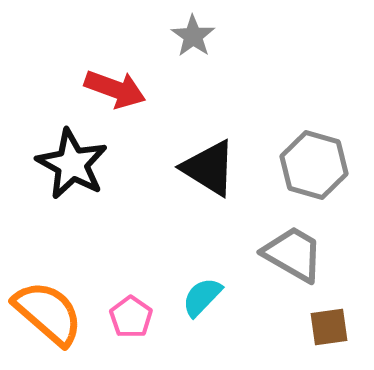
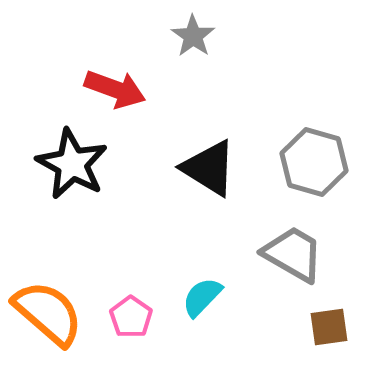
gray hexagon: moved 3 px up
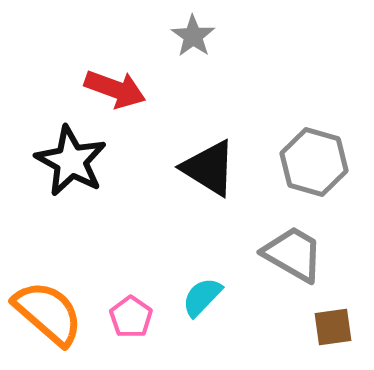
black star: moved 1 px left, 3 px up
brown square: moved 4 px right
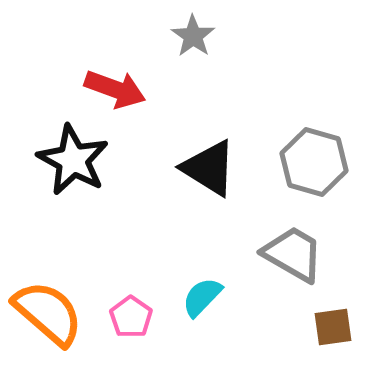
black star: moved 2 px right, 1 px up
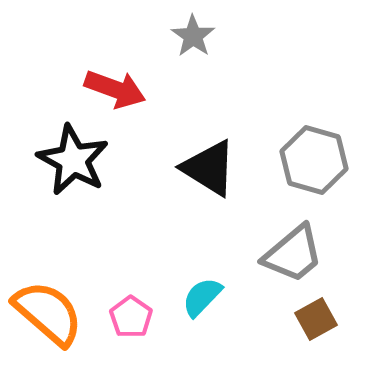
gray hexagon: moved 2 px up
gray trapezoid: rotated 110 degrees clockwise
brown square: moved 17 px left, 8 px up; rotated 21 degrees counterclockwise
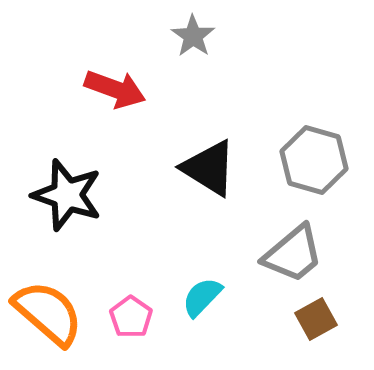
black star: moved 6 px left, 35 px down; rotated 10 degrees counterclockwise
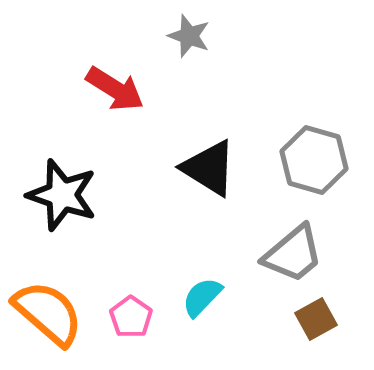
gray star: moved 4 px left; rotated 15 degrees counterclockwise
red arrow: rotated 12 degrees clockwise
black star: moved 5 px left
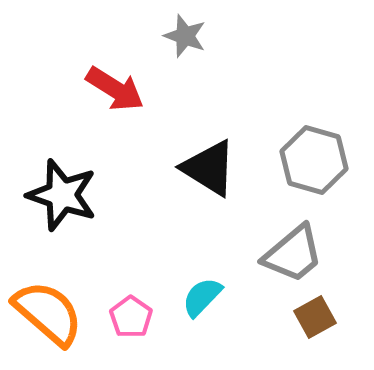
gray star: moved 4 px left
brown square: moved 1 px left, 2 px up
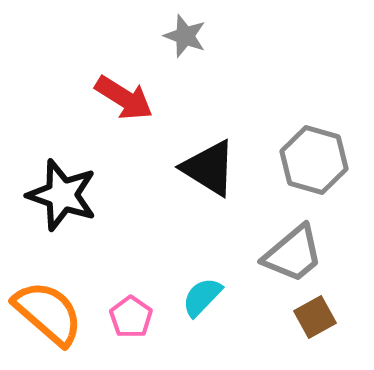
red arrow: moved 9 px right, 9 px down
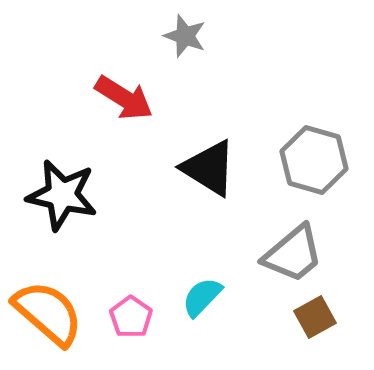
black star: rotated 6 degrees counterclockwise
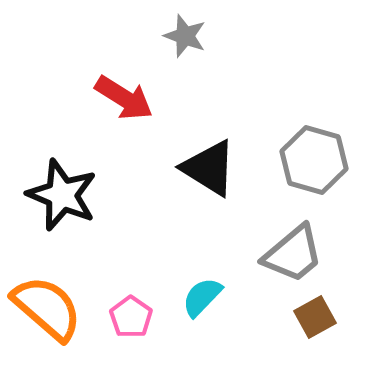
black star: rotated 10 degrees clockwise
orange semicircle: moved 1 px left, 5 px up
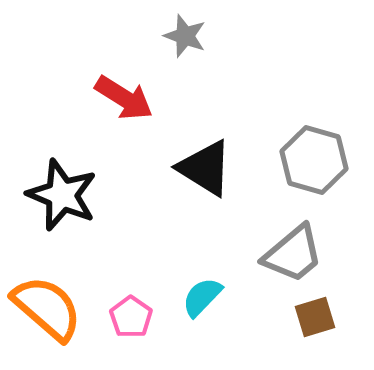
black triangle: moved 4 px left
brown square: rotated 12 degrees clockwise
